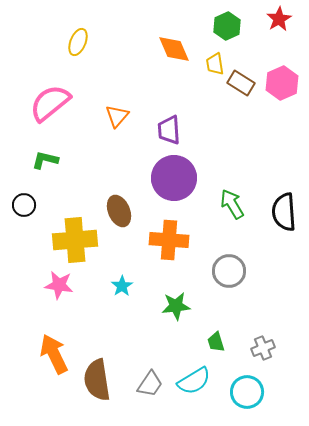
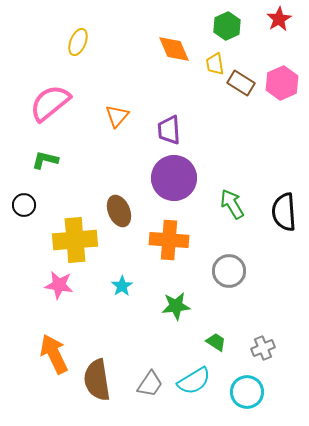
green trapezoid: rotated 140 degrees clockwise
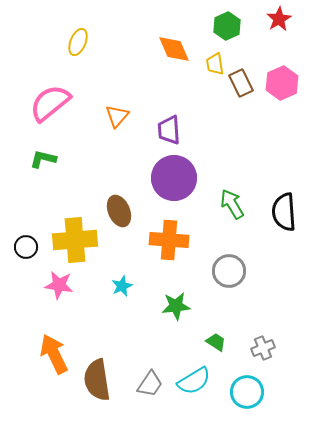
brown rectangle: rotated 32 degrees clockwise
green L-shape: moved 2 px left, 1 px up
black circle: moved 2 px right, 42 px down
cyan star: rotated 10 degrees clockwise
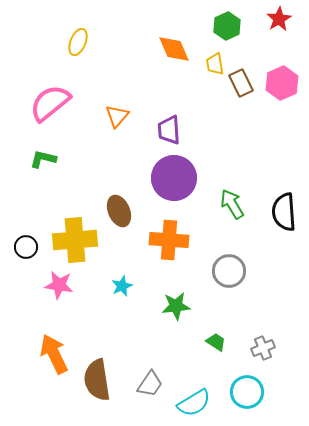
cyan semicircle: moved 22 px down
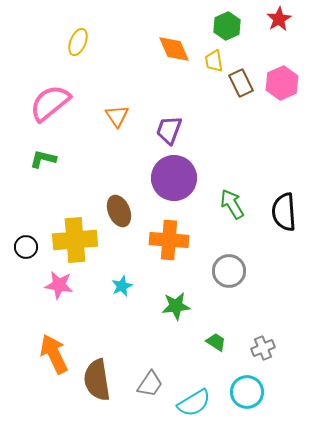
yellow trapezoid: moved 1 px left, 3 px up
orange triangle: rotated 15 degrees counterclockwise
purple trapezoid: rotated 24 degrees clockwise
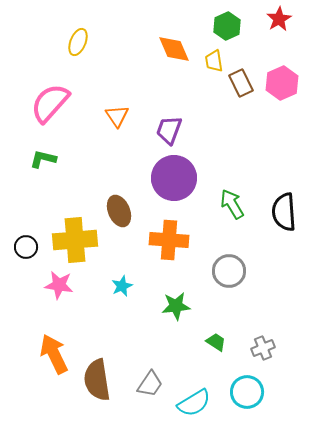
pink semicircle: rotated 9 degrees counterclockwise
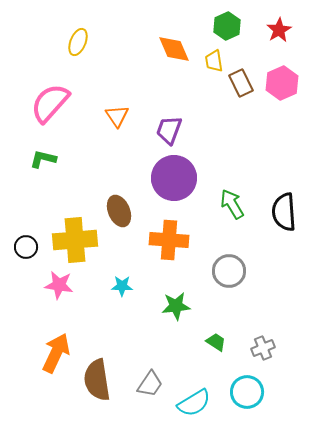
red star: moved 11 px down
cyan star: rotated 25 degrees clockwise
orange arrow: moved 2 px right, 1 px up; rotated 51 degrees clockwise
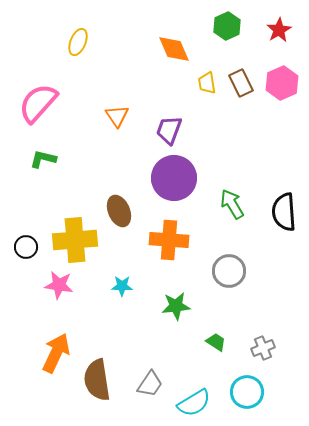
yellow trapezoid: moved 7 px left, 22 px down
pink semicircle: moved 12 px left
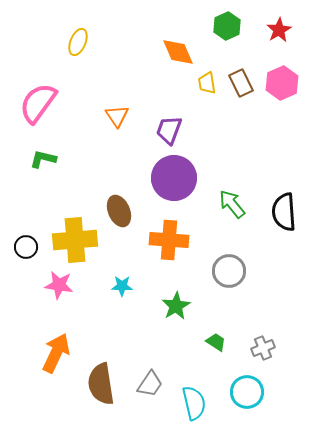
orange diamond: moved 4 px right, 3 px down
pink semicircle: rotated 6 degrees counterclockwise
green arrow: rotated 8 degrees counterclockwise
green star: rotated 24 degrees counterclockwise
brown semicircle: moved 4 px right, 4 px down
cyan semicircle: rotated 72 degrees counterclockwise
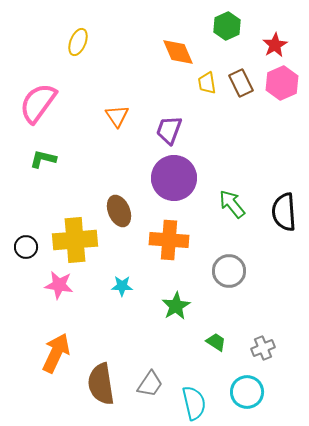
red star: moved 4 px left, 15 px down
